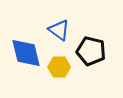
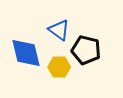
black pentagon: moved 5 px left, 1 px up
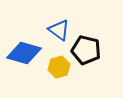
blue diamond: moved 2 px left; rotated 60 degrees counterclockwise
yellow hexagon: rotated 15 degrees counterclockwise
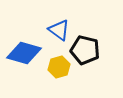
black pentagon: moved 1 px left
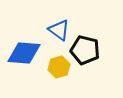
blue diamond: rotated 12 degrees counterclockwise
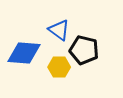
black pentagon: moved 1 px left
yellow hexagon: rotated 15 degrees clockwise
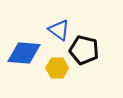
yellow hexagon: moved 2 px left, 1 px down
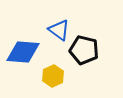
blue diamond: moved 1 px left, 1 px up
yellow hexagon: moved 4 px left, 8 px down; rotated 25 degrees counterclockwise
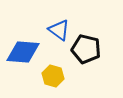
black pentagon: moved 2 px right, 1 px up
yellow hexagon: rotated 20 degrees counterclockwise
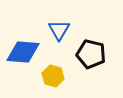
blue triangle: rotated 25 degrees clockwise
black pentagon: moved 5 px right, 5 px down
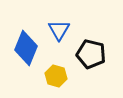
blue diamond: moved 3 px right, 4 px up; rotated 72 degrees counterclockwise
yellow hexagon: moved 3 px right
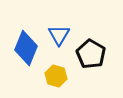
blue triangle: moved 5 px down
black pentagon: rotated 16 degrees clockwise
